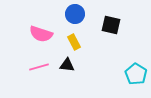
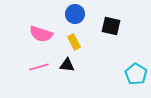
black square: moved 1 px down
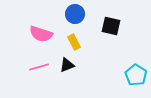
black triangle: rotated 28 degrees counterclockwise
cyan pentagon: moved 1 px down
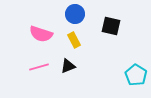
yellow rectangle: moved 2 px up
black triangle: moved 1 px right, 1 px down
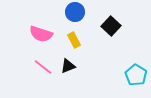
blue circle: moved 2 px up
black square: rotated 30 degrees clockwise
pink line: moved 4 px right; rotated 54 degrees clockwise
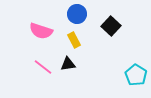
blue circle: moved 2 px right, 2 px down
pink semicircle: moved 3 px up
black triangle: moved 2 px up; rotated 14 degrees clockwise
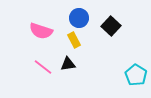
blue circle: moved 2 px right, 4 px down
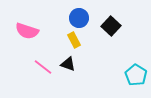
pink semicircle: moved 14 px left
black triangle: rotated 28 degrees clockwise
